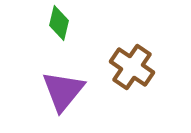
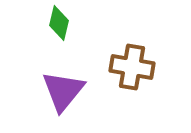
brown cross: rotated 24 degrees counterclockwise
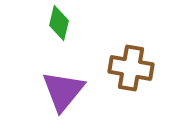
brown cross: moved 1 px left, 1 px down
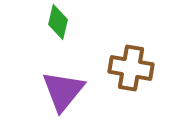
green diamond: moved 1 px left, 1 px up
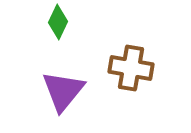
green diamond: rotated 12 degrees clockwise
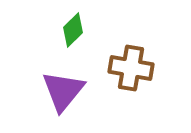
green diamond: moved 15 px right, 8 px down; rotated 20 degrees clockwise
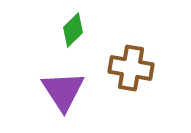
purple triangle: rotated 12 degrees counterclockwise
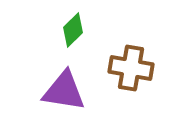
purple triangle: moved 1 px right; rotated 48 degrees counterclockwise
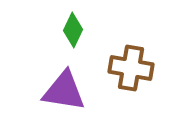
green diamond: rotated 20 degrees counterclockwise
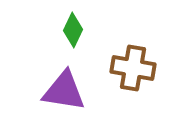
brown cross: moved 2 px right
